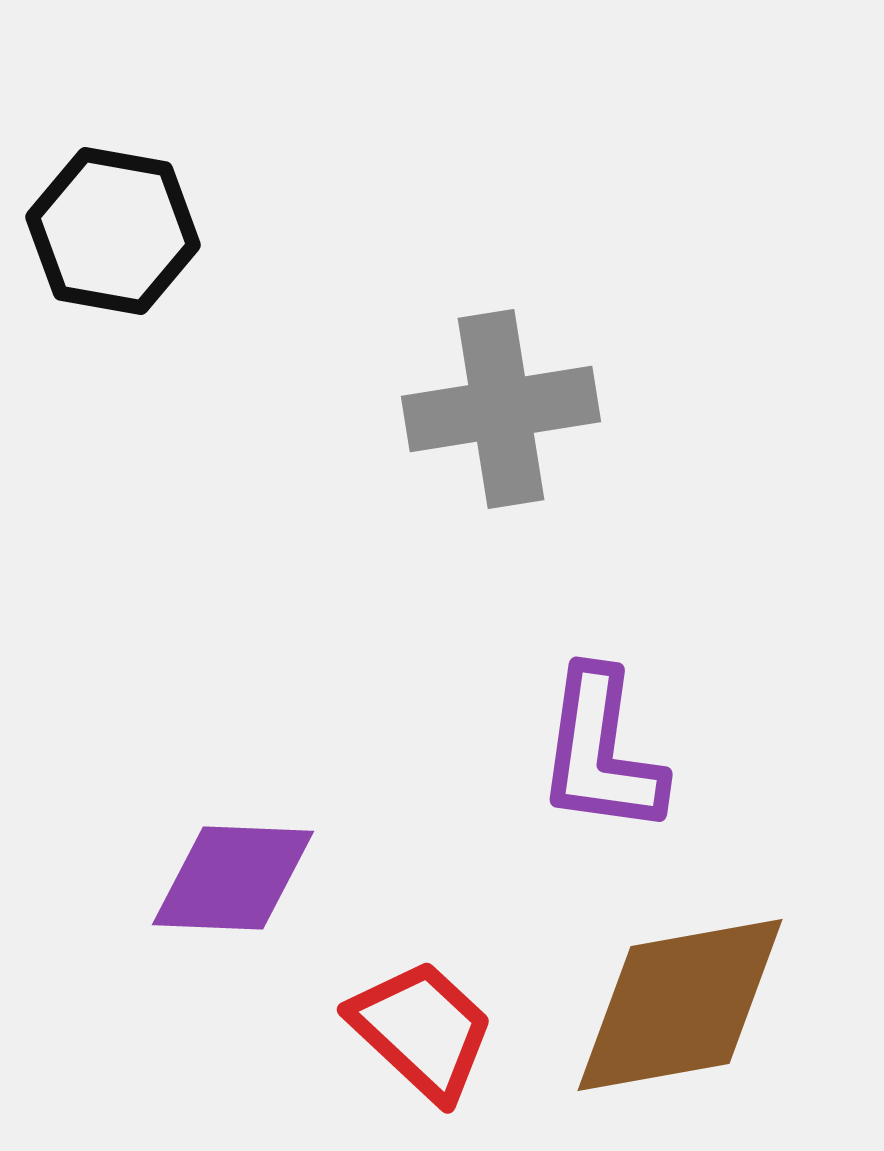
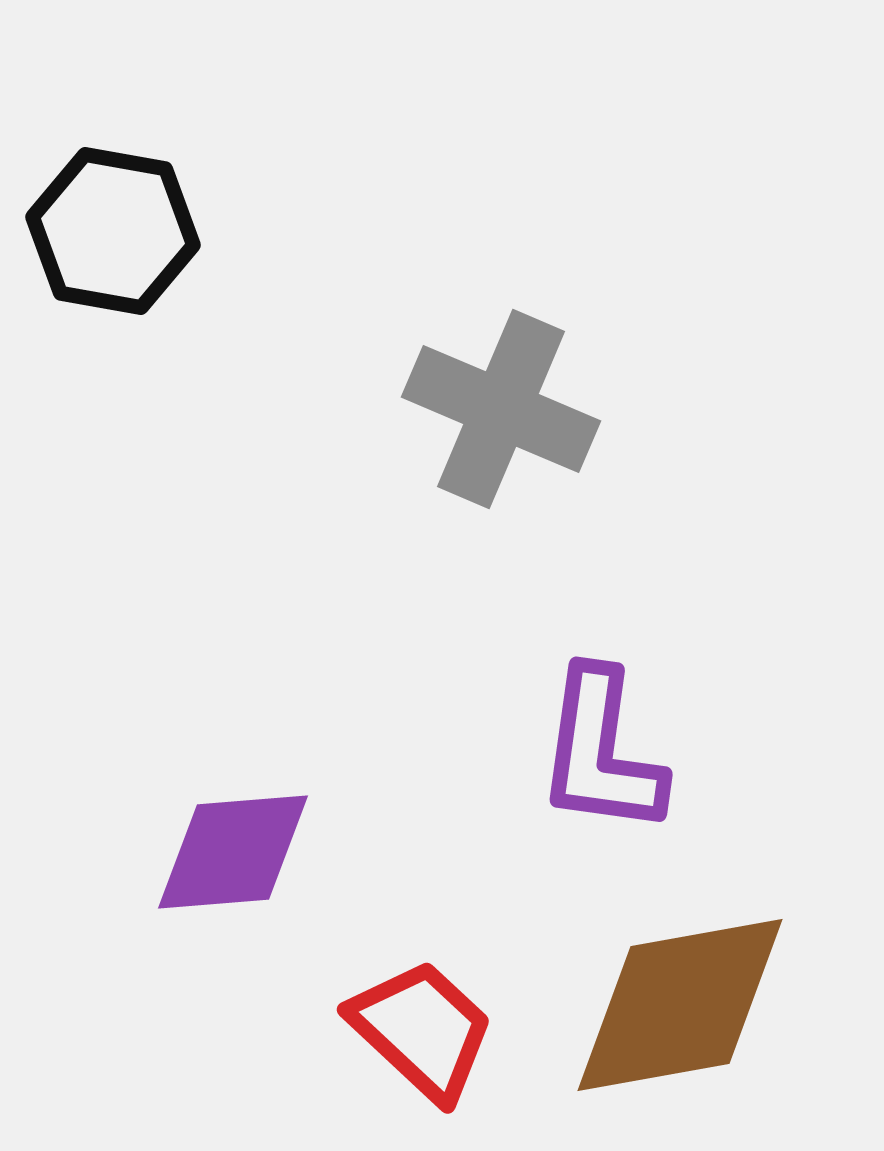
gray cross: rotated 32 degrees clockwise
purple diamond: moved 26 px up; rotated 7 degrees counterclockwise
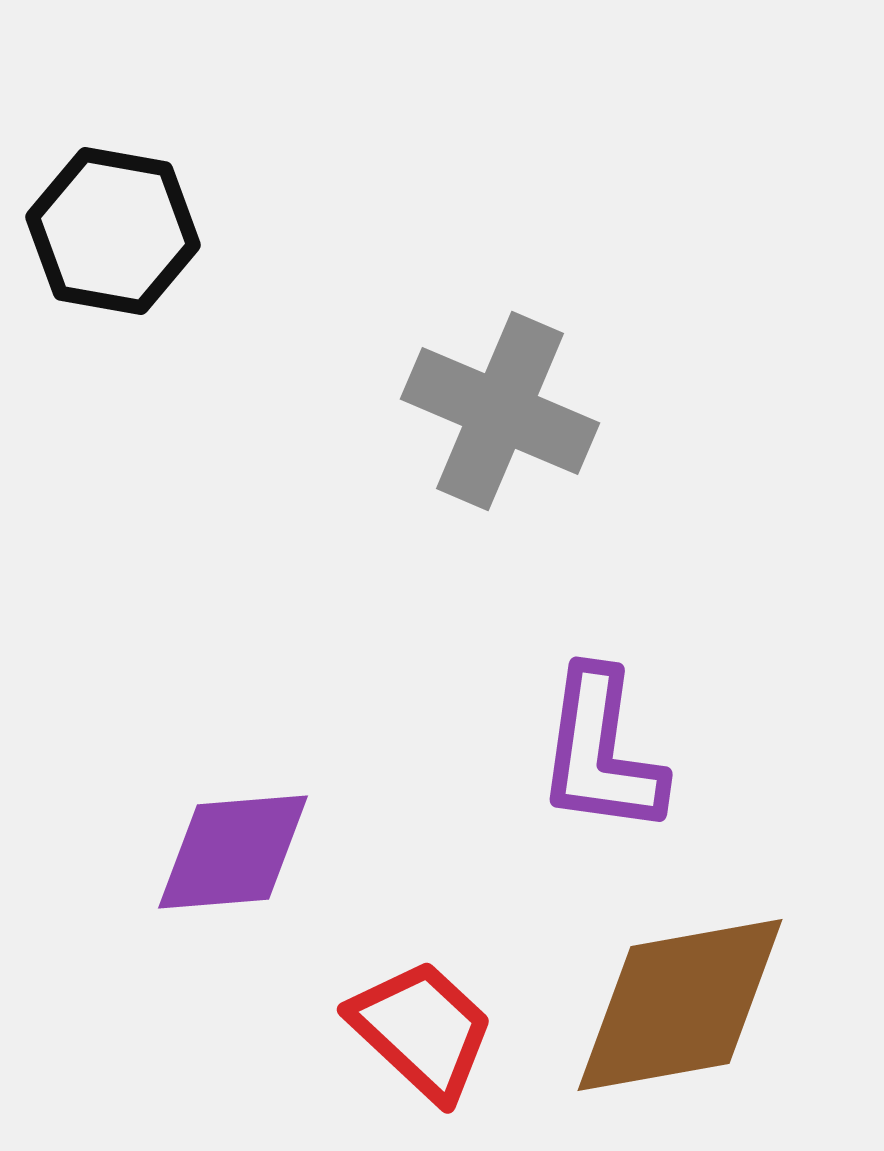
gray cross: moved 1 px left, 2 px down
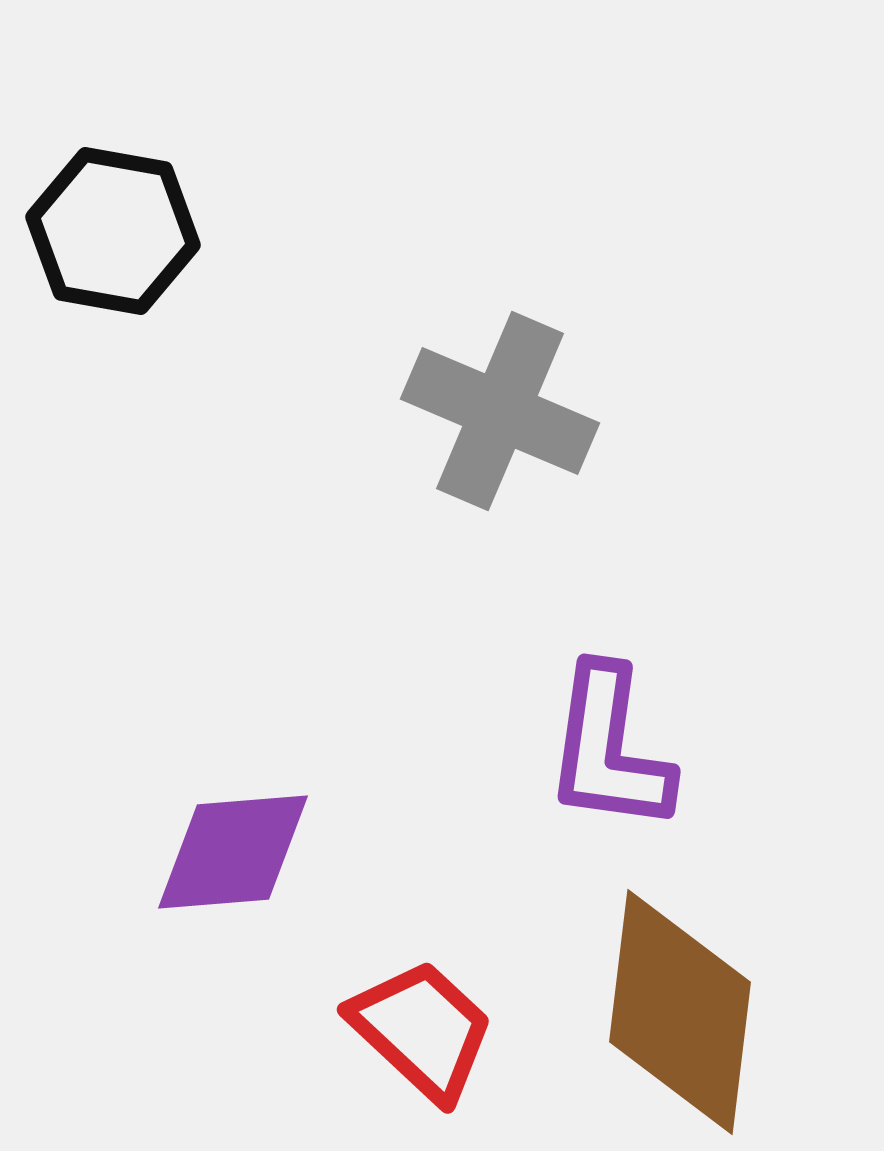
purple L-shape: moved 8 px right, 3 px up
brown diamond: moved 7 px down; rotated 73 degrees counterclockwise
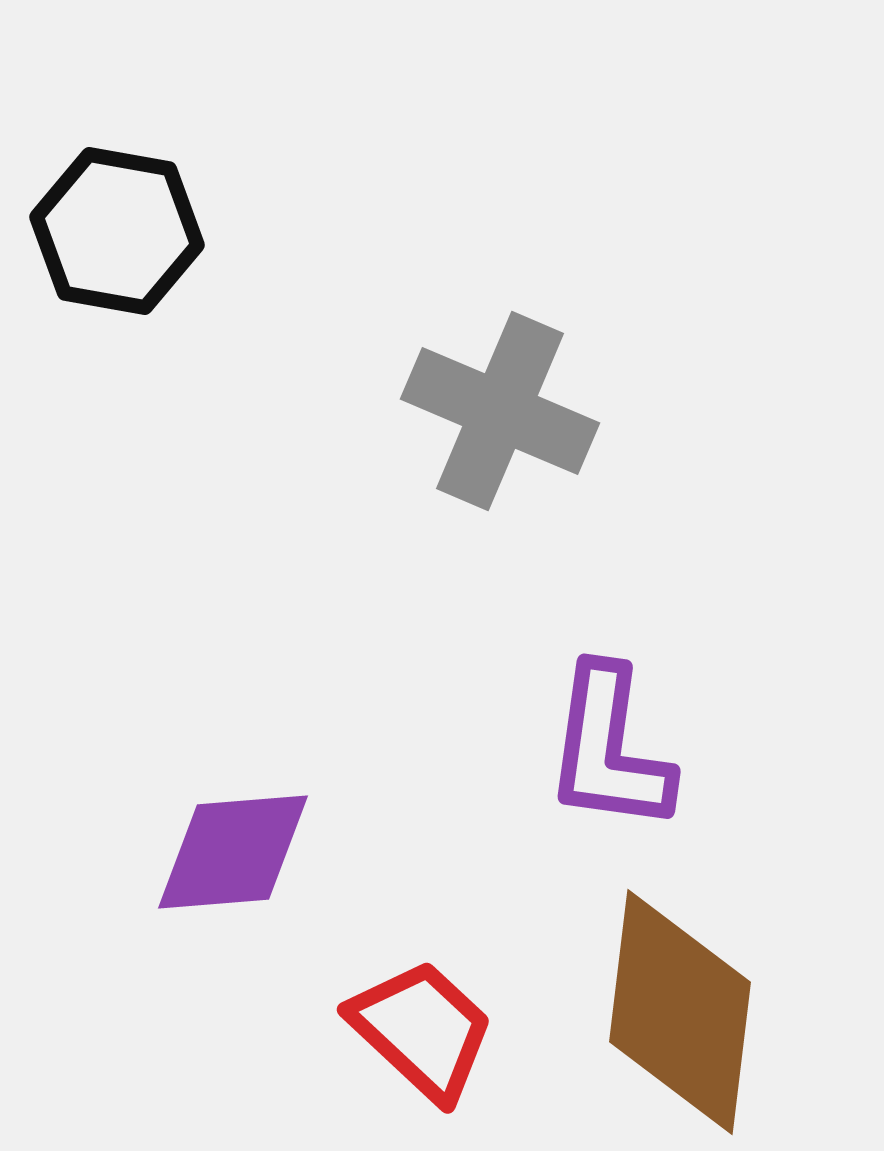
black hexagon: moved 4 px right
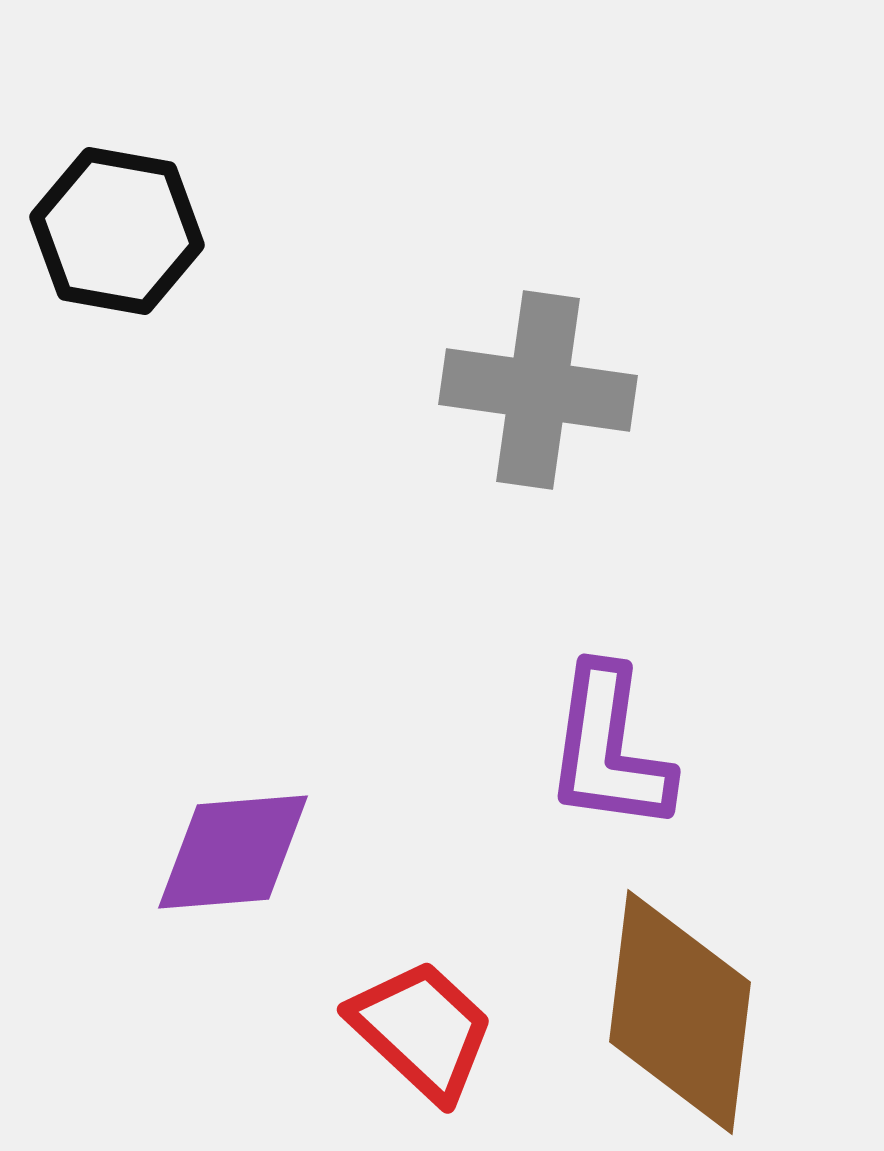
gray cross: moved 38 px right, 21 px up; rotated 15 degrees counterclockwise
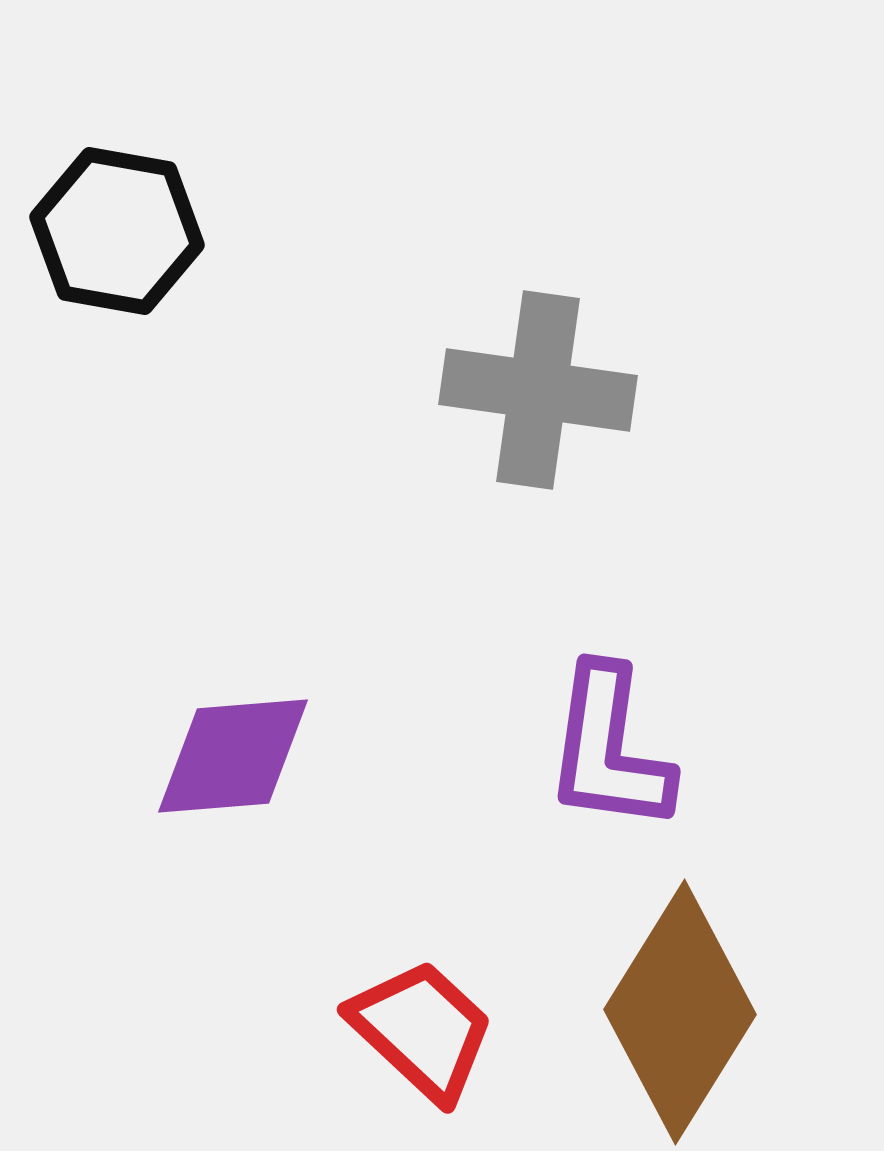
purple diamond: moved 96 px up
brown diamond: rotated 25 degrees clockwise
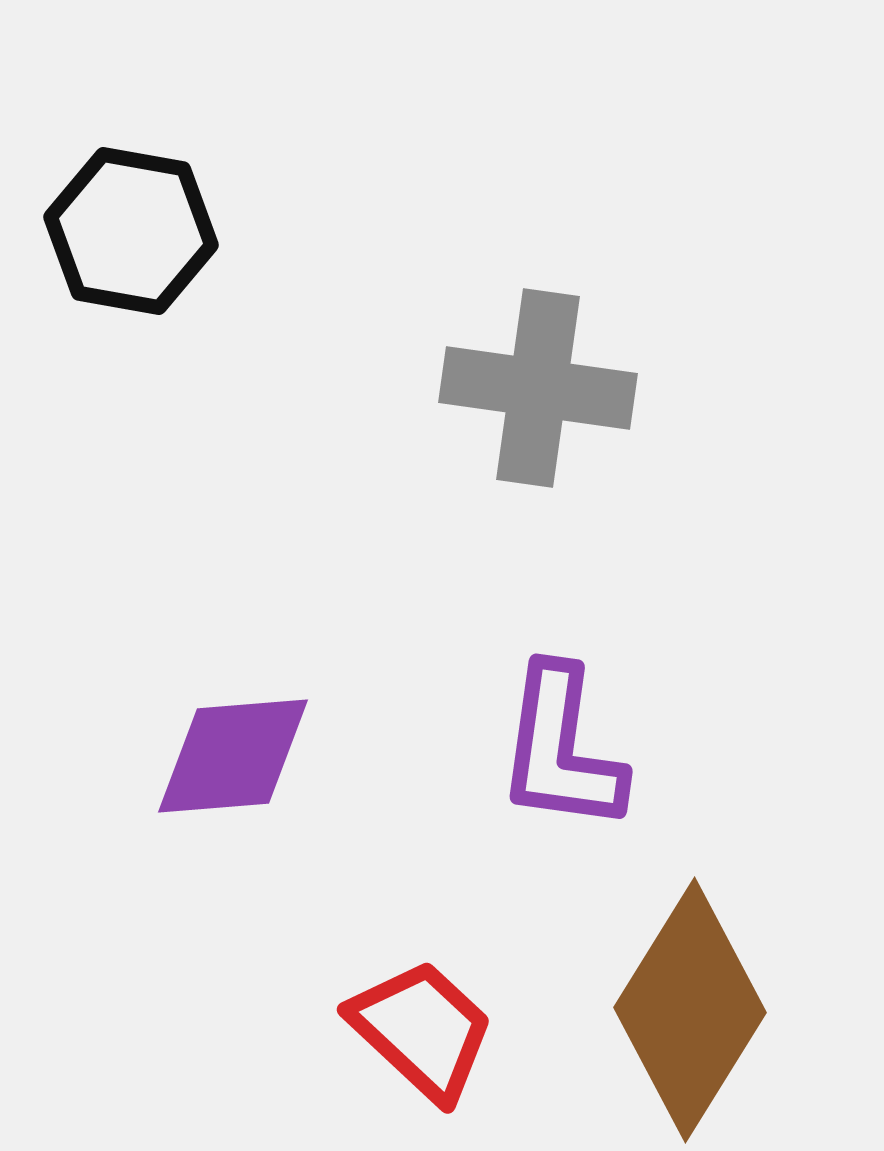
black hexagon: moved 14 px right
gray cross: moved 2 px up
purple L-shape: moved 48 px left
brown diamond: moved 10 px right, 2 px up
